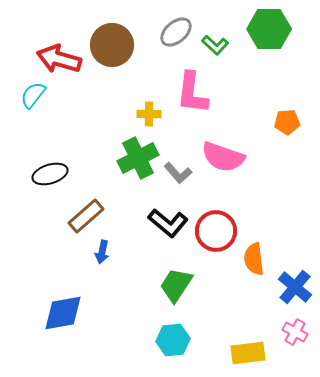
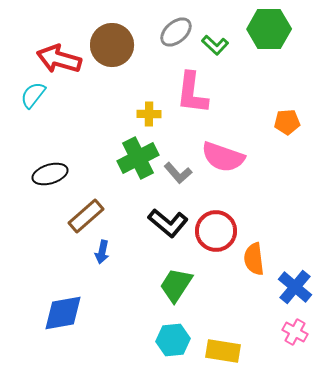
yellow rectangle: moved 25 px left, 2 px up; rotated 16 degrees clockwise
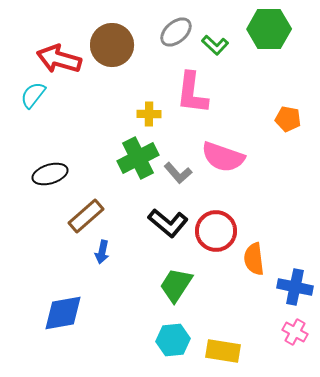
orange pentagon: moved 1 px right, 3 px up; rotated 15 degrees clockwise
blue cross: rotated 28 degrees counterclockwise
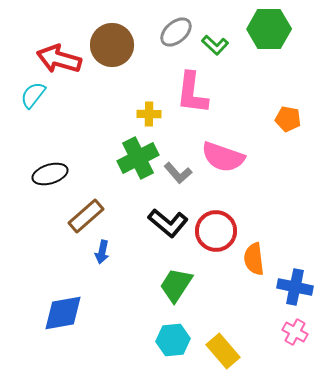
yellow rectangle: rotated 40 degrees clockwise
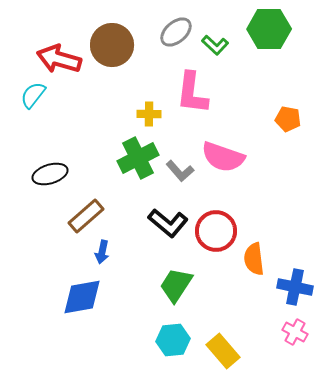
gray L-shape: moved 2 px right, 2 px up
blue diamond: moved 19 px right, 16 px up
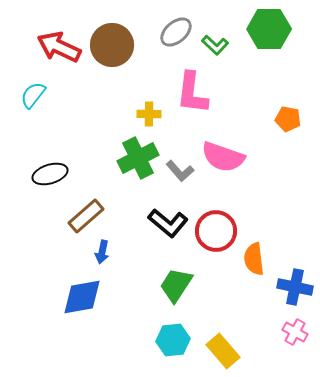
red arrow: moved 12 px up; rotated 9 degrees clockwise
